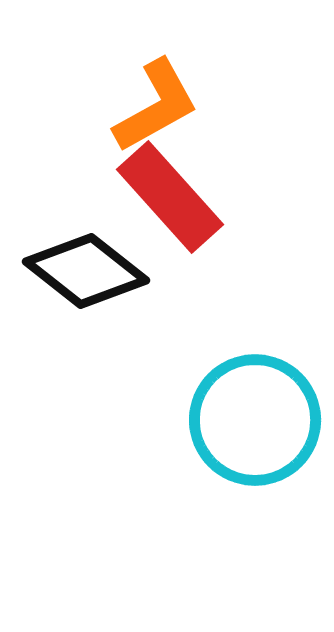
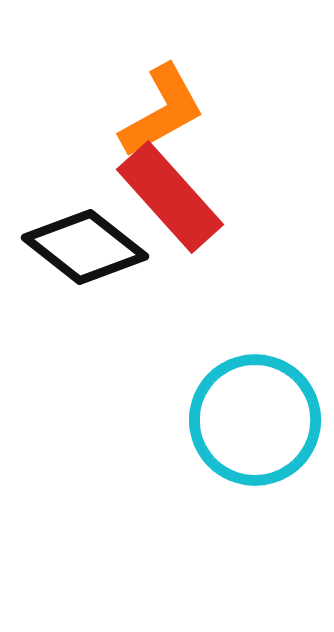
orange L-shape: moved 6 px right, 5 px down
black diamond: moved 1 px left, 24 px up
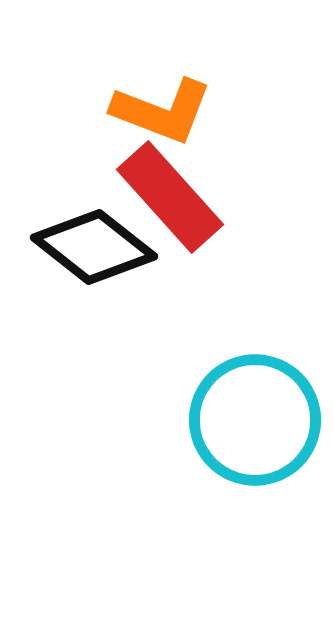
orange L-shape: rotated 50 degrees clockwise
black diamond: moved 9 px right
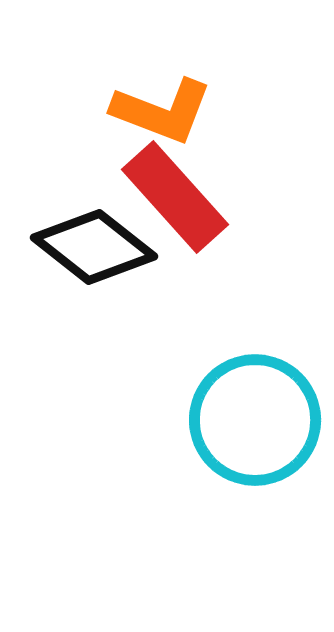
red rectangle: moved 5 px right
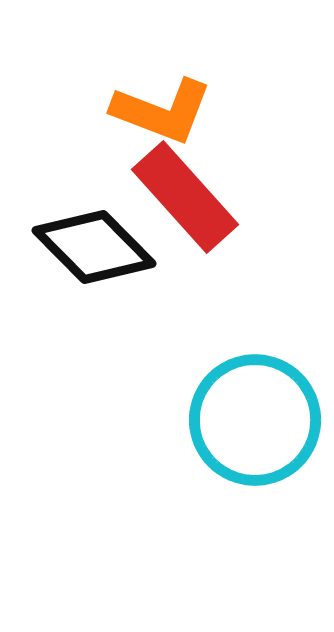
red rectangle: moved 10 px right
black diamond: rotated 7 degrees clockwise
